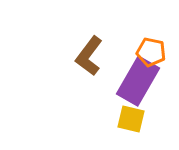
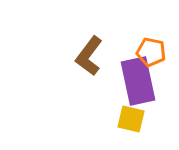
purple rectangle: rotated 42 degrees counterclockwise
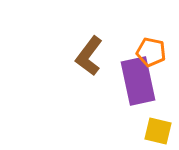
yellow square: moved 27 px right, 12 px down
